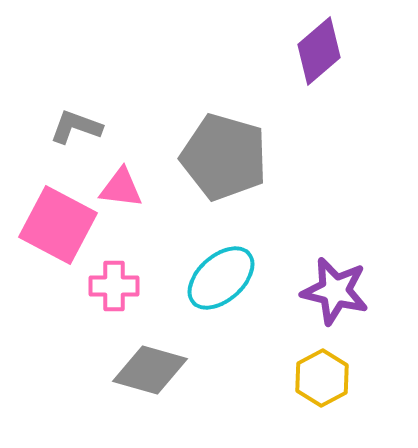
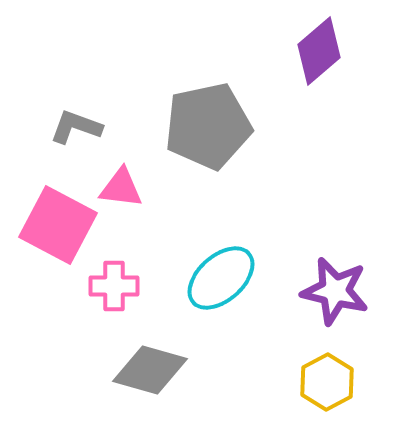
gray pentagon: moved 16 px left, 31 px up; rotated 28 degrees counterclockwise
yellow hexagon: moved 5 px right, 4 px down
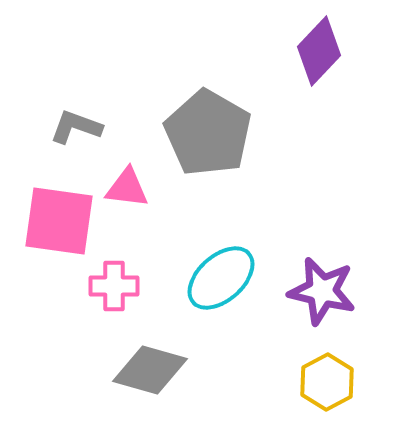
purple diamond: rotated 6 degrees counterclockwise
gray pentagon: moved 7 px down; rotated 30 degrees counterclockwise
pink triangle: moved 6 px right
pink square: moved 1 px right, 4 px up; rotated 20 degrees counterclockwise
purple star: moved 13 px left
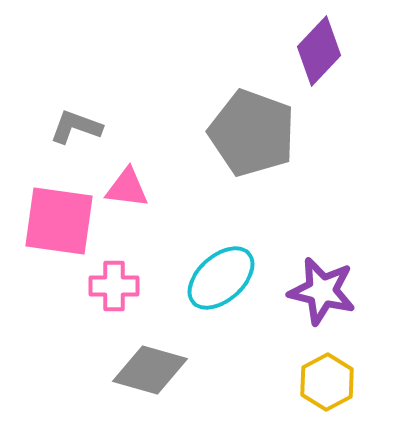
gray pentagon: moved 44 px right; rotated 10 degrees counterclockwise
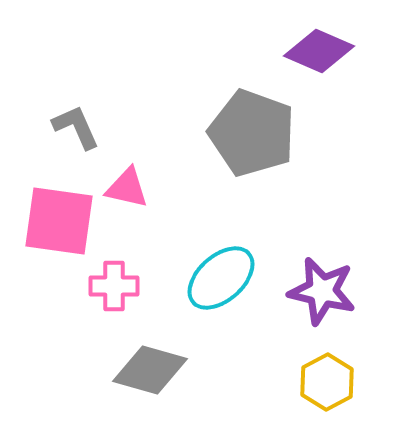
purple diamond: rotated 70 degrees clockwise
gray L-shape: rotated 46 degrees clockwise
pink triangle: rotated 6 degrees clockwise
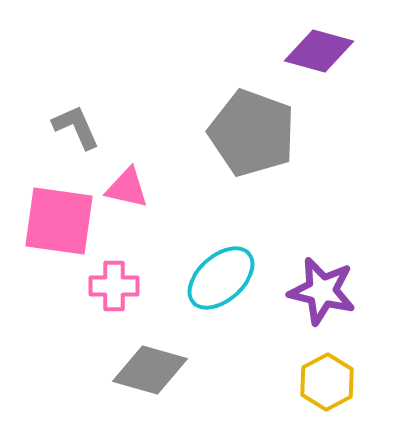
purple diamond: rotated 8 degrees counterclockwise
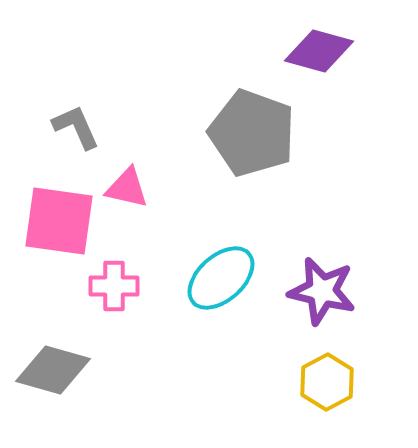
gray diamond: moved 97 px left
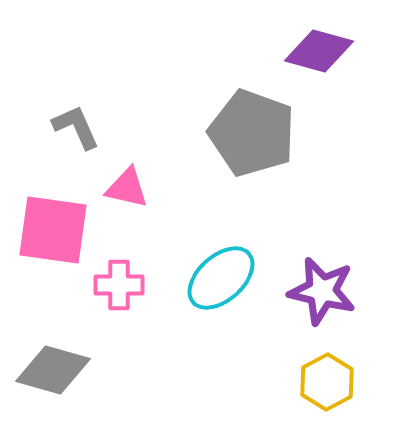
pink square: moved 6 px left, 9 px down
pink cross: moved 5 px right, 1 px up
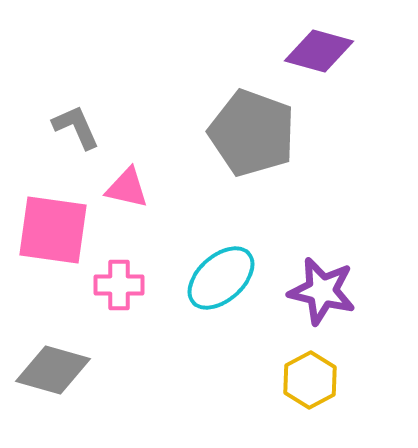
yellow hexagon: moved 17 px left, 2 px up
